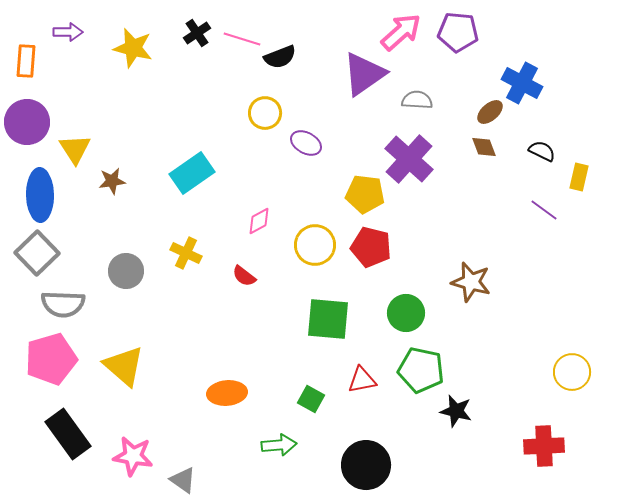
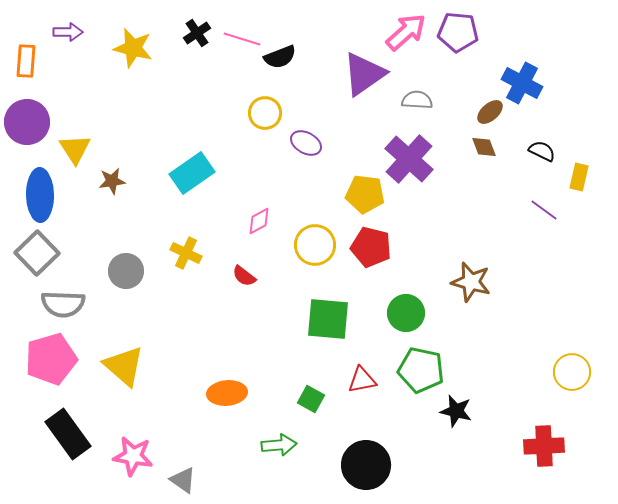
pink arrow at (401, 32): moved 5 px right
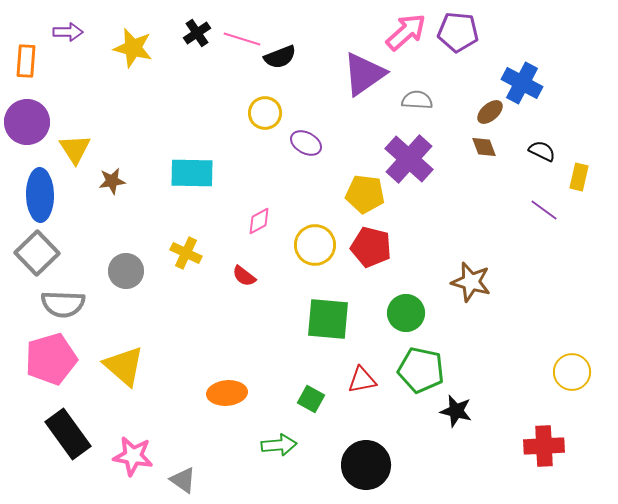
cyan rectangle at (192, 173): rotated 36 degrees clockwise
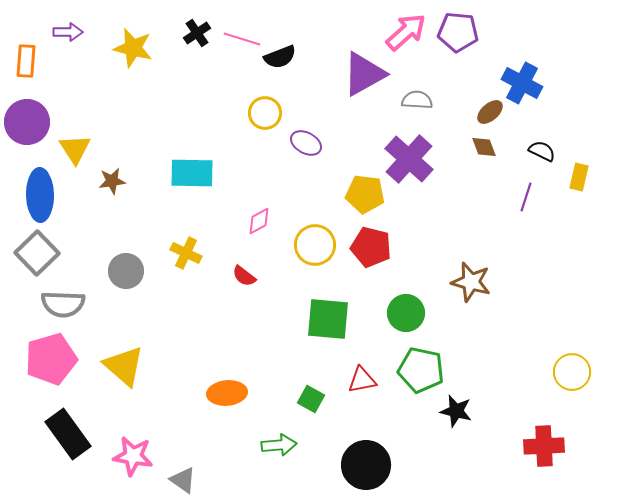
purple triangle at (364, 74): rotated 6 degrees clockwise
purple line at (544, 210): moved 18 px left, 13 px up; rotated 72 degrees clockwise
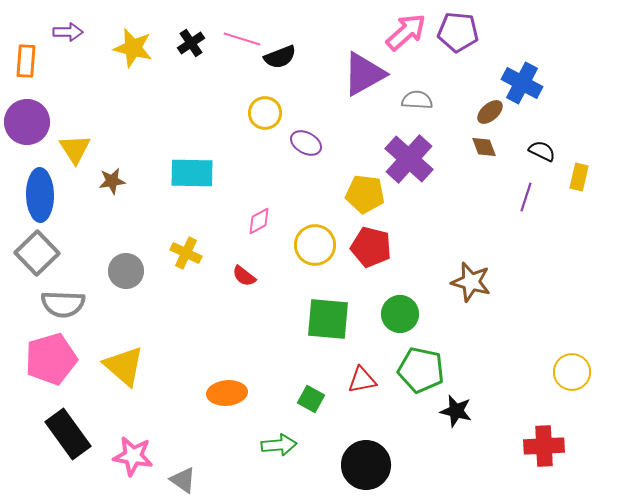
black cross at (197, 33): moved 6 px left, 10 px down
green circle at (406, 313): moved 6 px left, 1 px down
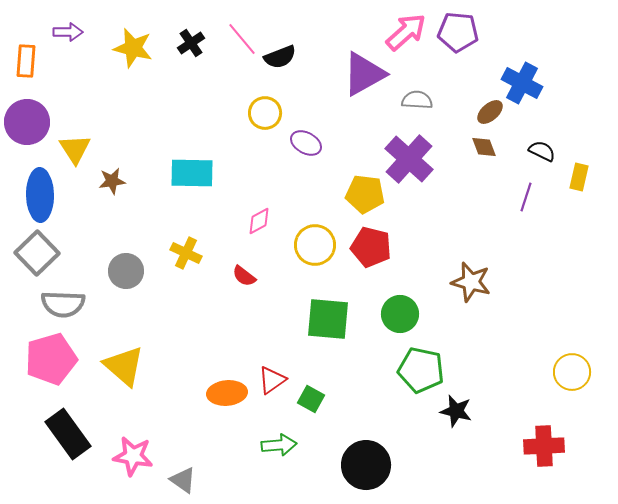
pink line at (242, 39): rotated 33 degrees clockwise
red triangle at (362, 380): moved 90 px left; rotated 24 degrees counterclockwise
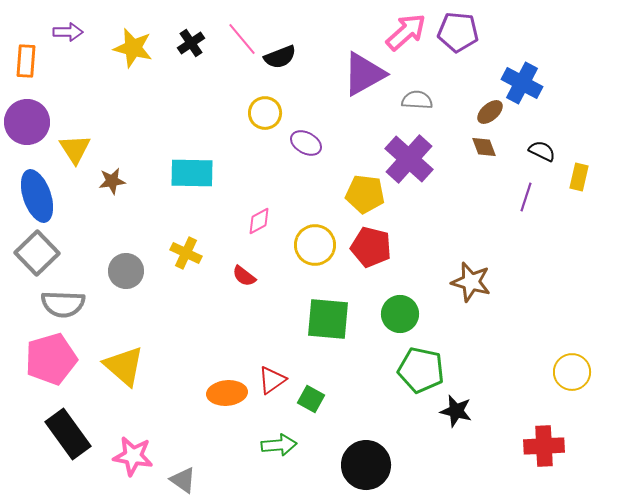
blue ellipse at (40, 195): moved 3 px left, 1 px down; rotated 18 degrees counterclockwise
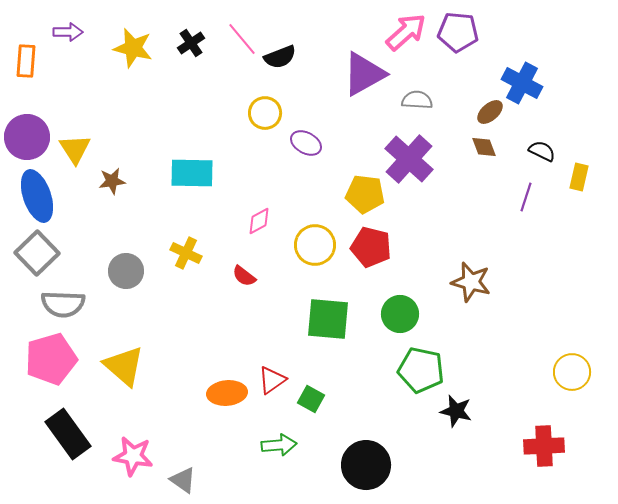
purple circle at (27, 122): moved 15 px down
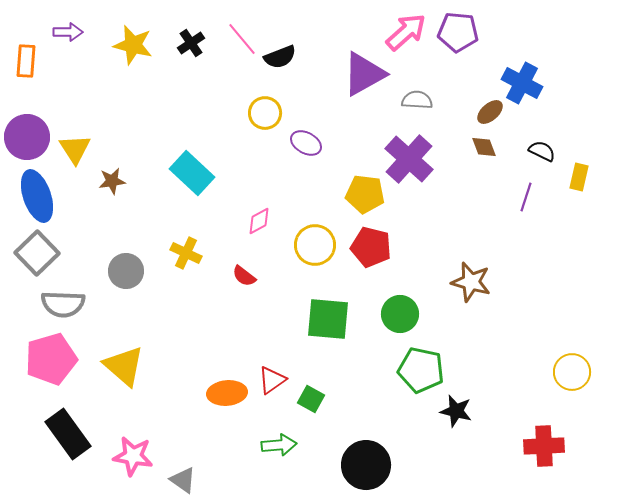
yellow star at (133, 48): moved 3 px up
cyan rectangle at (192, 173): rotated 42 degrees clockwise
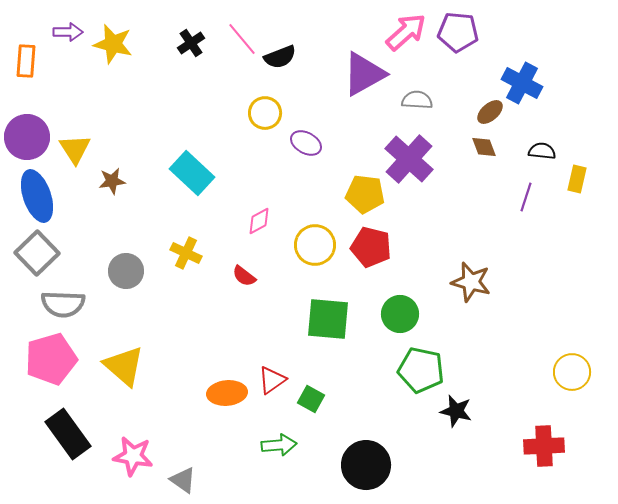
yellow star at (133, 45): moved 20 px left, 1 px up
black semicircle at (542, 151): rotated 20 degrees counterclockwise
yellow rectangle at (579, 177): moved 2 px left, 2 px down
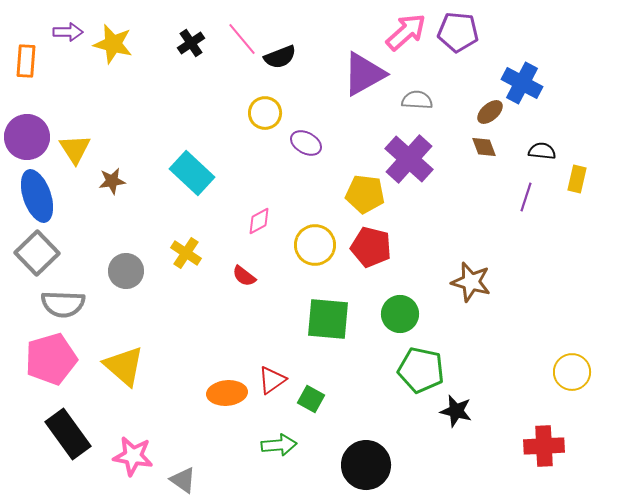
yellow cross at (186, 253): rotated 8 degrees clockwise
